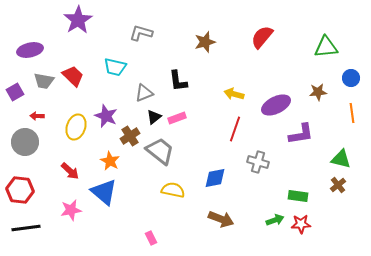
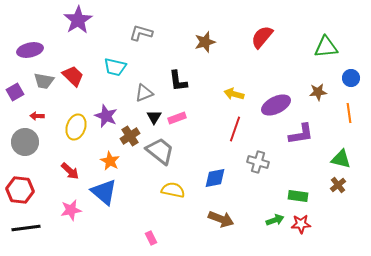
orange line at (352, 113): moved 3 px left
black triangle at (154, 117): rotated 21 degrees counterclockwise
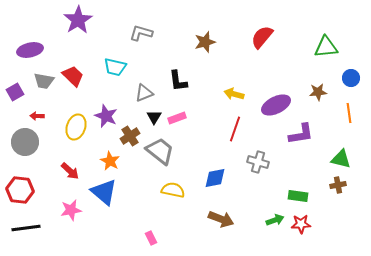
brown cross at (338, 185): rotated 28 degrees clockwise
